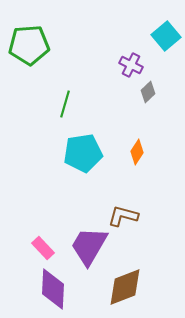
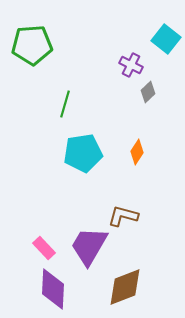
cyan square: moved 3 px down; rotated 12 degrees counterclockwise
green pentagon: moved 3 px right
pink rectangle: moved 1 px right
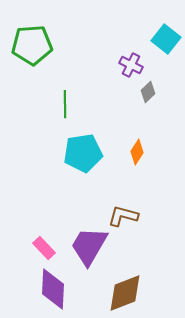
green line: rotated 16 degrees counterclockwise
brown diamond: moved 6 px down
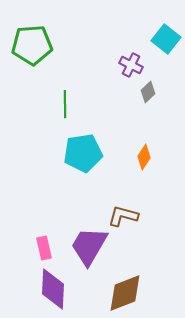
orange diamond: moved 7 px right, 5 px down
pink rectangle: rotated 30 degrees clockwise
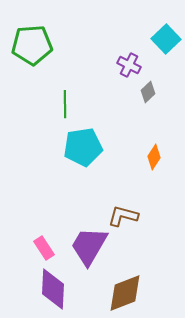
cyan square: rotated 8 degrees clockwise
purple cross: moved 2 px left
cyan pentagon: moved 6 px up
orange diamond: moved 10 px right
pink rectangle: rotated 20 degrees counterclockwise
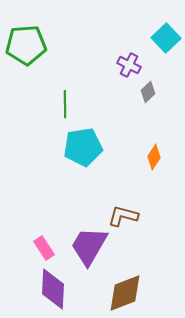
cyan square: moved 1 px up
green pentagon: moved 6 px left
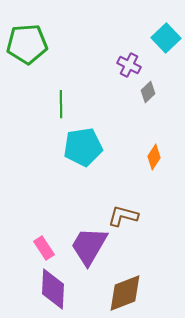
green pentagon: moved 1 px right, 1 px up
green line: moved 4 px left
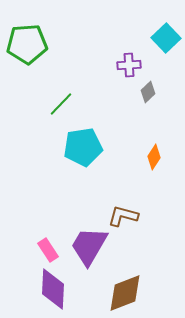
purple cross: rotated 30 degrees counterclockwise
green line: rotated 44 degrees clockwise
pink rectangle: moved 4 px right, 2 px down
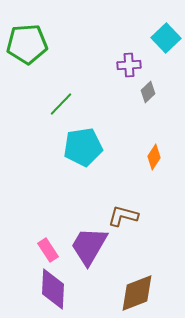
brown diamond: moved 12 px right
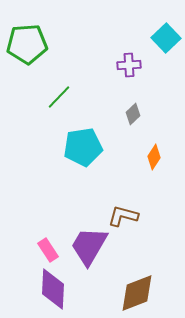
gray diamond: moved 15 px left, 22 px down
green line: moved 2 px left, 7 px up
